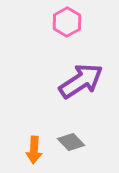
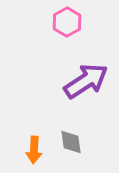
purple arrow: moved 5 px right
gray diamond: rotated 36 degrees clockwise
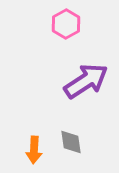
pink hexagon: moved 1 px left, 2 px down
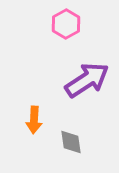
purple arrow: moved 1 px right, 1 px up
orange arrow: moved 30 px up
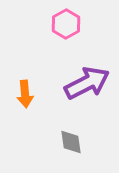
purple arrow: moved 3 px down; rotated 6 degrees clockwise
orange arrow: moved 9 px left, 26 px up; rotated 8 degrees counterclockwise
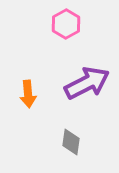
orange arrow: moved 3 px right
gray diamond: rotated 16 degrees clockwise
